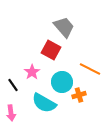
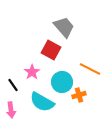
cyan semicircle: moved 2 px left, 1 px up
pink arrow: moved 3 px up
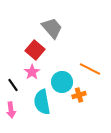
gray trapezoid: moved 12 px left, 1 px down
red square: moved 16 px left; rotated 12 degrees clockwise
cyan semicircle: rotated 50 degrees clockwise
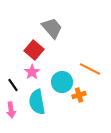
red square: moved 1 px left
cyan semicircle: moved 5 px left
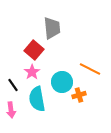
gray trapezoid: rotated 35 degrees clockwise
cyan semicircle: moved 3 px up
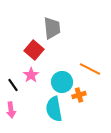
pink star: moved 1 px left, 3 px down
cyan semicircle: moved 17 px right, 10 px down
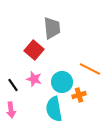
pink star: moved 3 px right, 4 px down; rotated 21 degrees counterclockwise
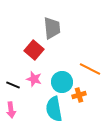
black line: rotated 32 degrees counterclockwise
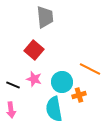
gray trapezoid: moved 7 px left, 11 px up
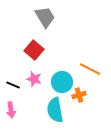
gray trapezoid: rotated 25 degrees counterclockwise
cyan semicircle: moved 1 px right, 1 px down
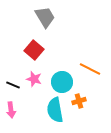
orange cross: moved 6 px down
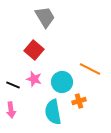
cyan semicircle: moved 2 px left, 2 px down
